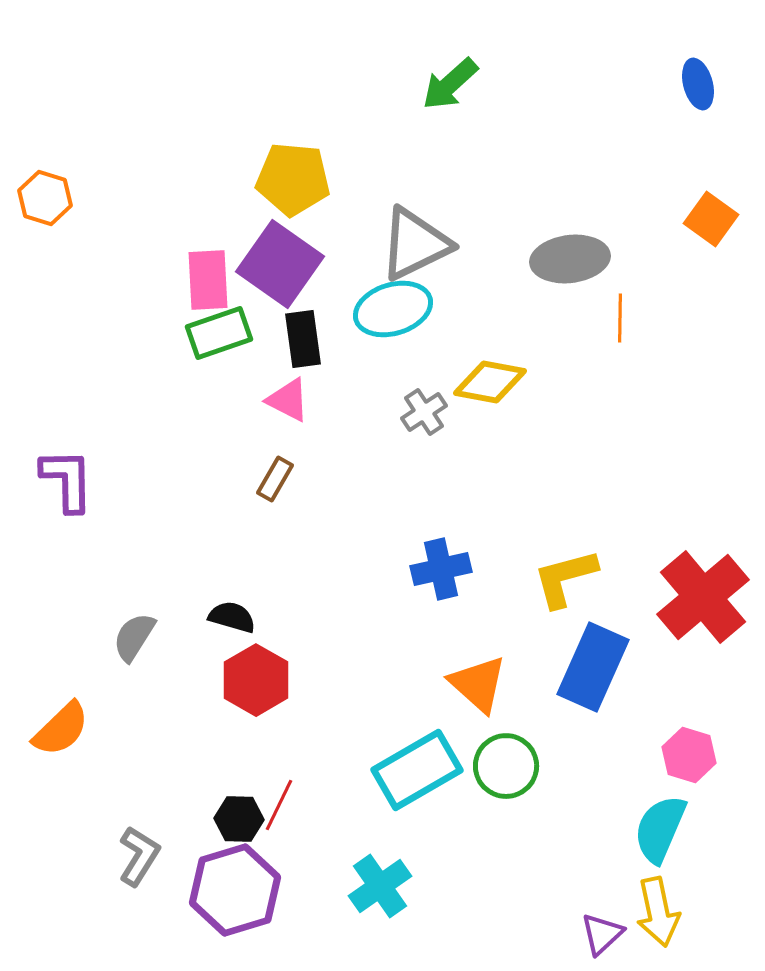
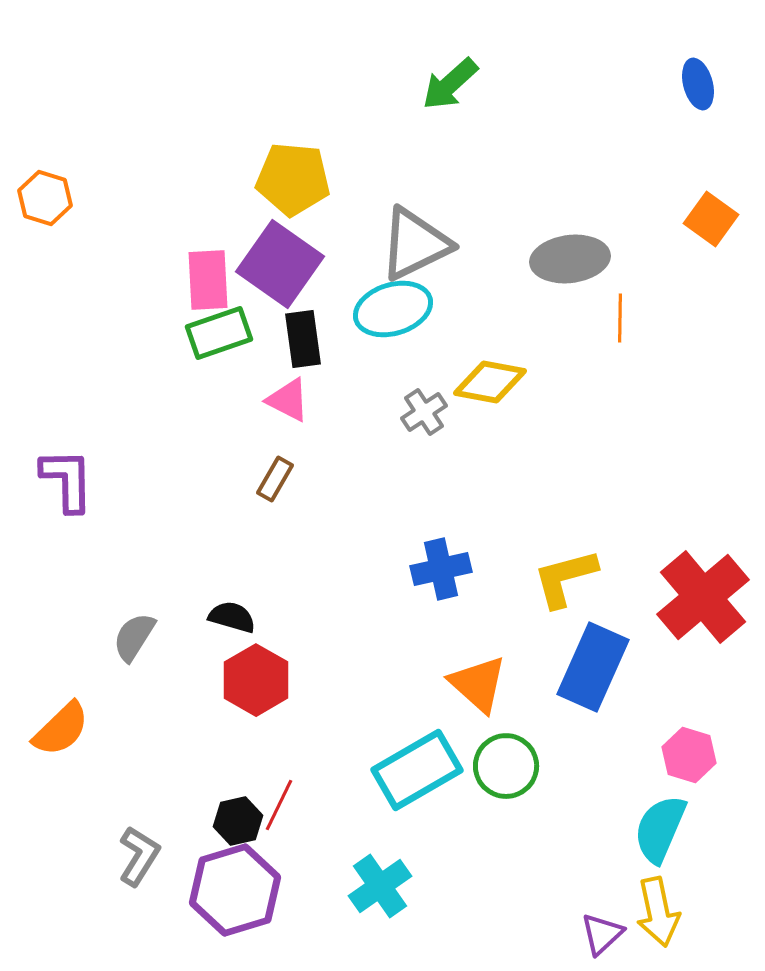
black hexagon: moved 1 px left, 2 px down; rotated 15 degrees counterclockwise
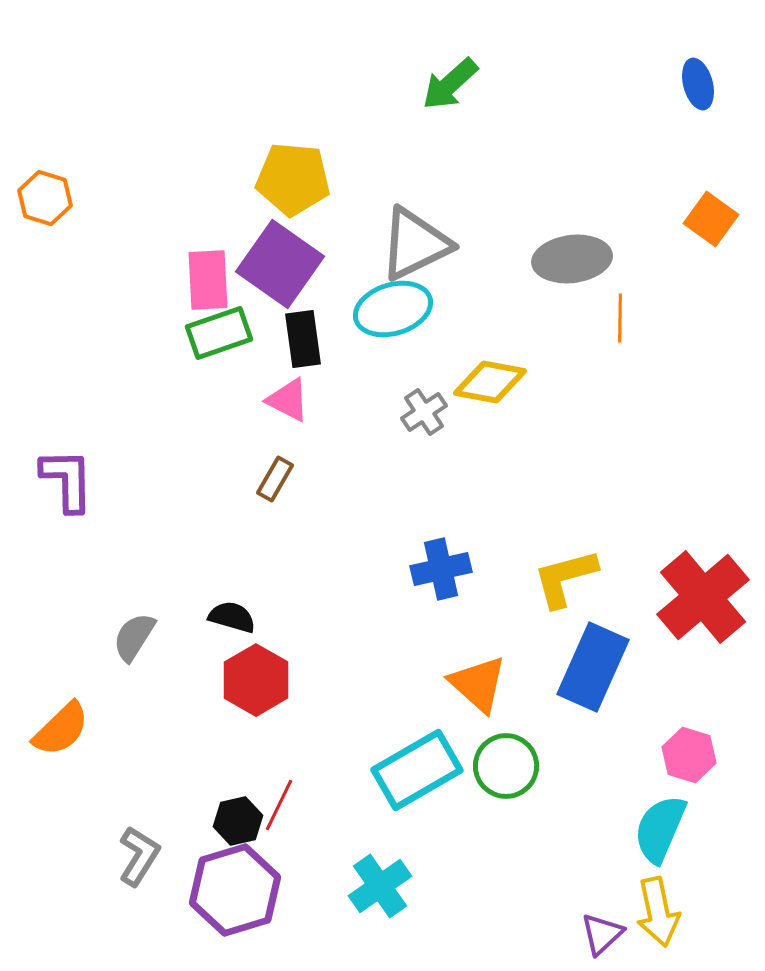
gray ellipse: moved 2 px right
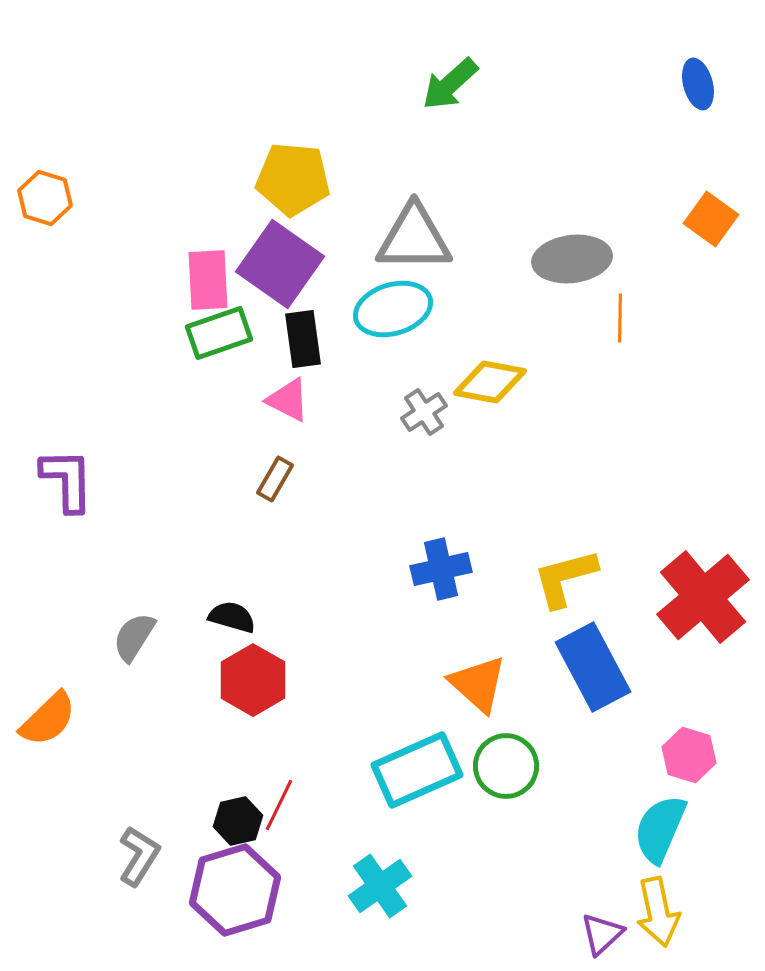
gray triangle: moved 1 px left, 6 px up; rotated 26 degrees clockwise
blue rectangle: rotated 52 degrees counterclockwise
red hexagon: moved 3 px left
orange semicircle: moved 13 px left, 10 px up
cyan rectangle: rotated 6 degrees clockwise
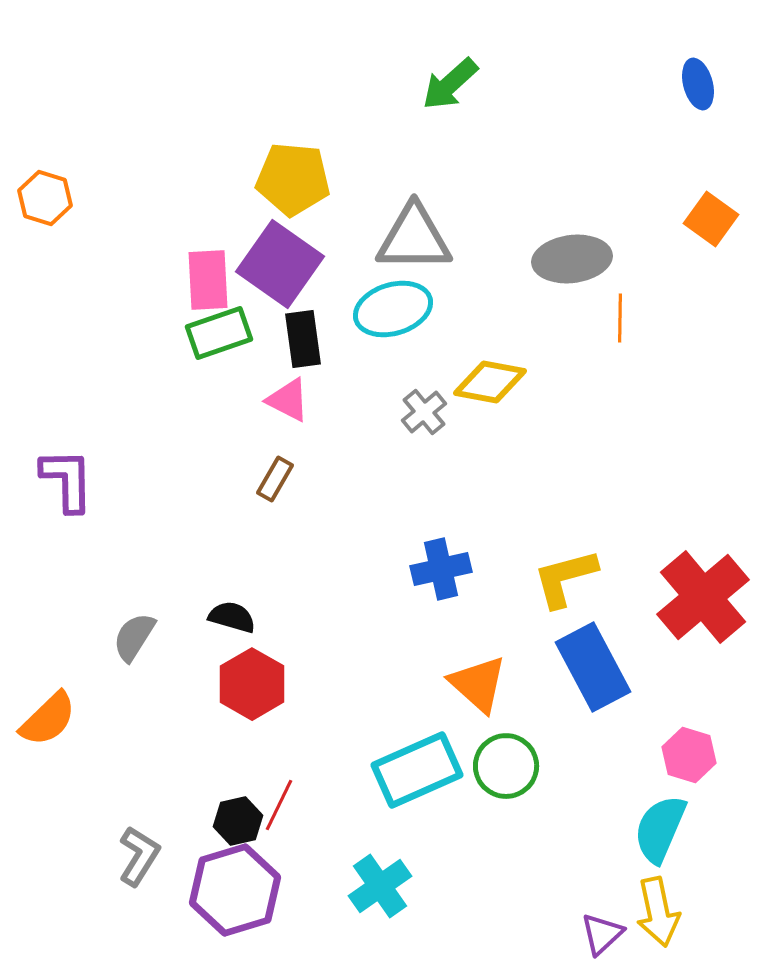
gray cross: rotated 6 degrees counterclockwise
red hexagon: moved 1 px left, 4 px down
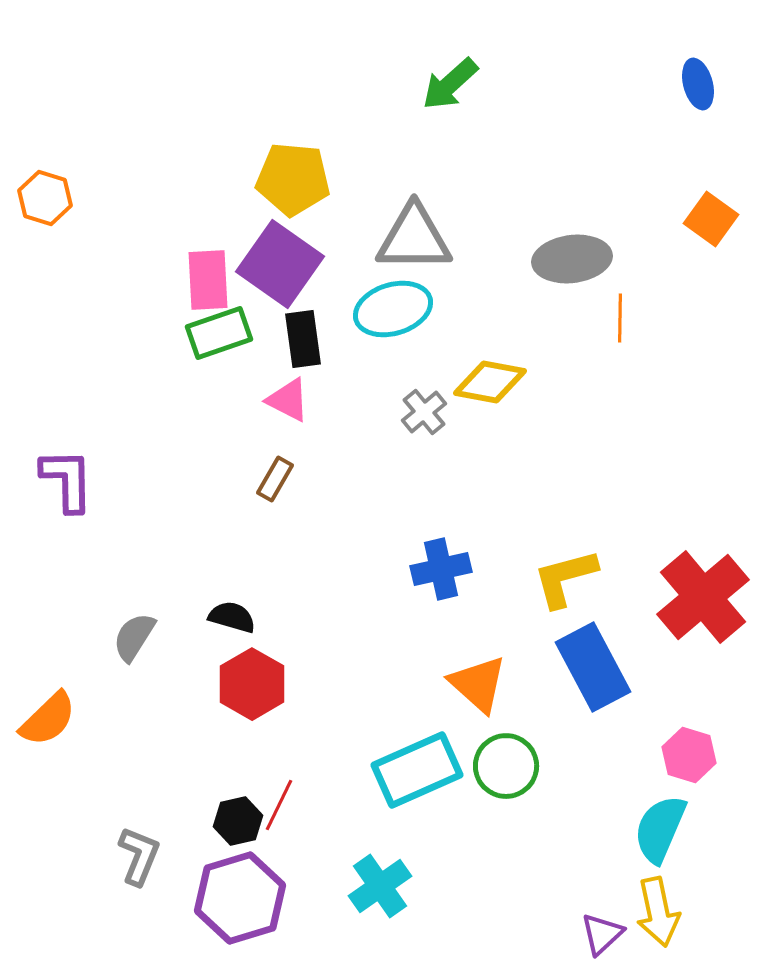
gray L-shape: rotated 10 degrees counterclockwise
purple hexagon: moved 5 px right, 8 px down
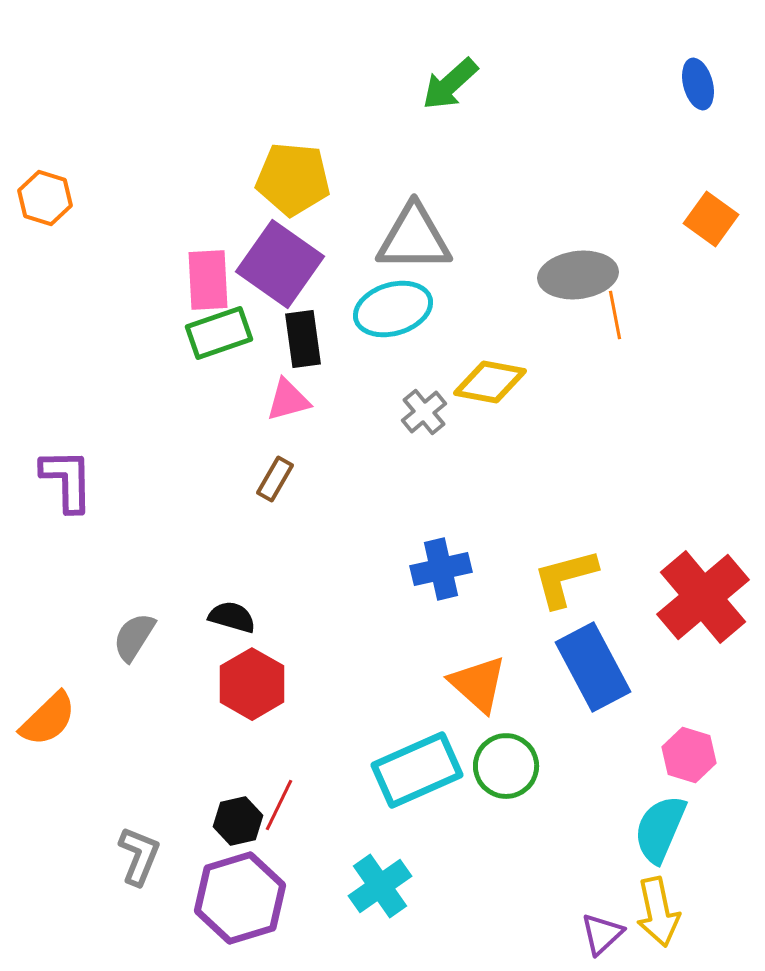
gray ellipse: moved 6 px right, 16 px down
orange line: moved 5 px left, 3 px up; rotated 12 degrees counterclockwise
pink triangle: rotated 42 degrees counterclockwise
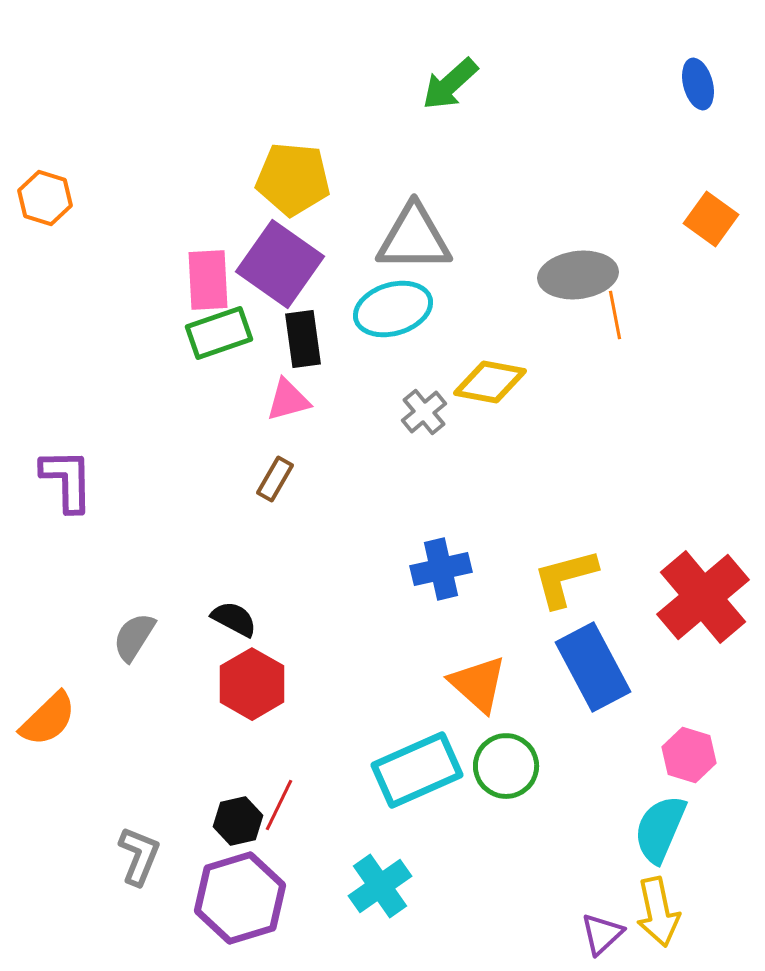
black semicircle: moved 2 px right, 2 px down; rotated 12 degrees clockwise
